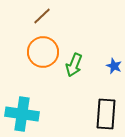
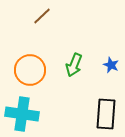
orange circle: moved 13 px left, 18 px down
blue star: moved 3 px left, 1 px up
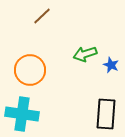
green arrow: moved 11 px right, 11 px up; rotated 50 degrees clockwise
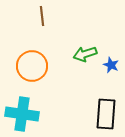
brown line: rotated 54 degrees counterclockwise
orange circle: moved 2 px right, 4 px up
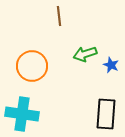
brown line: moved 17 px right
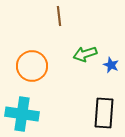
black rectangle: moved 2 px left, 1 px up
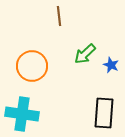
green arrow: rotated 25 degrees counterclockwise
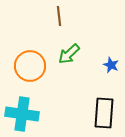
green arrow: moved 16 px left
orange circle: moved 2 px left
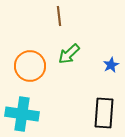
blue star: rotated 21 degrees clockwise
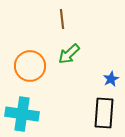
brown line: moved 3 px right, 3 px down
blue star: moved 14 px down
